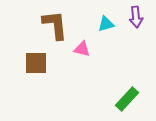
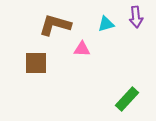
brown L-shape: rotated 68 degrees counterclockwise
pink triangle: rotated 12 degrees counterclockwise
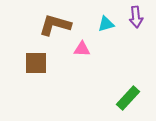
green rectangle: moved 1 px right, 1 px up
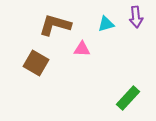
brown square: rotated 30 degrees clockwise
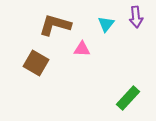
cyan triangle: rotated 36 degrees counterclockwise
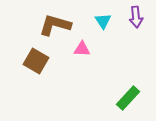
cyan triangle: moved 3 px left, 3 px up; rotated 12 degrees counterclockwise
brown square: moved 2 px up
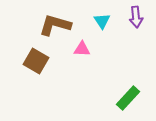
cyan triangle: moved 1 px left
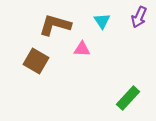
purple arrow: moved 3 px right; rotated 30 degrees clockwise
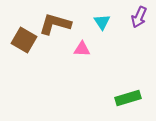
cyan triangle: moved 1 px down
brown L-shape: moved 1 px up
brown square: moved 12 px left, 21 px up
green rectangle: rotated 30 degrees clockwise
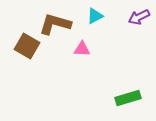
purple arrow: rotated 40 degrees clockwise
cyan triangle: moved 7 px left, 6 px up; rotated 36 degrees clockwise
brown square: moved 3 px right, 6 px down
